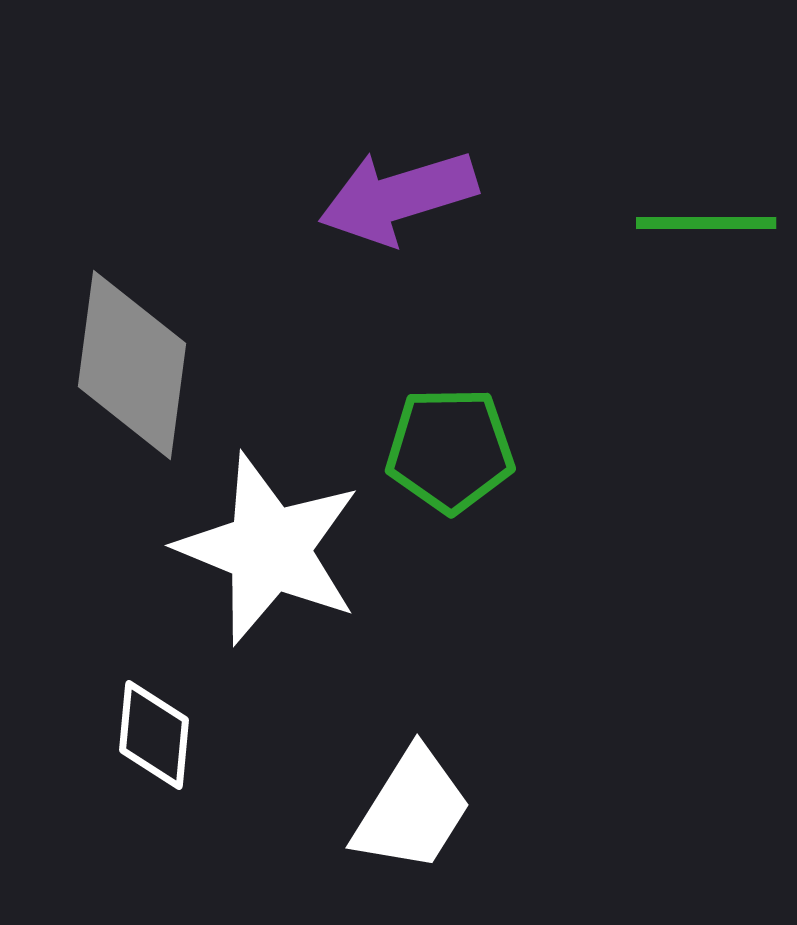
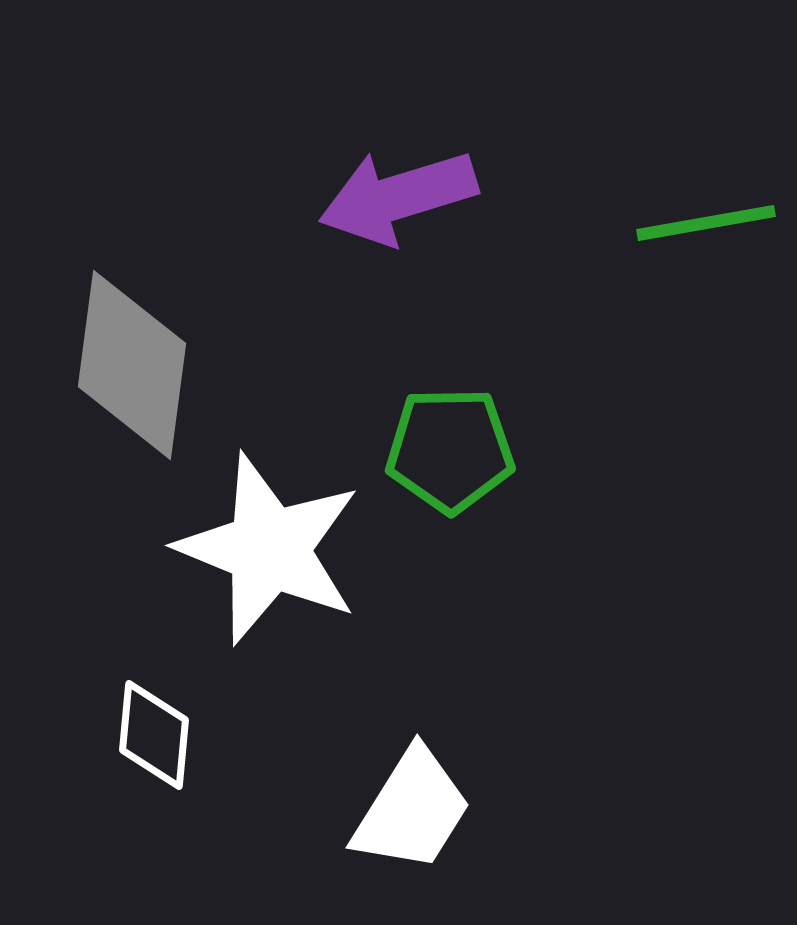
green line: rotated 10 degrees counterclockwise
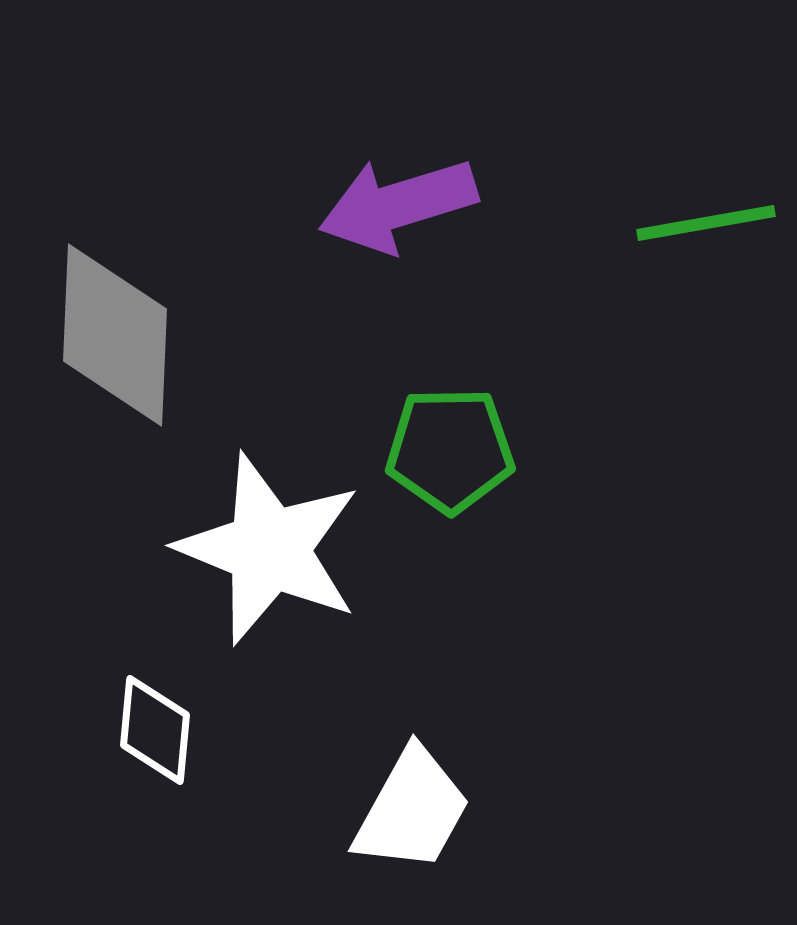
purple arrow: moved 8 px down
gray diamond: moved 17 px left, 30 px up; rotated 5 degrees counterclockwise
white diamond: moved 1 px right, 5 px up
white trapezoid: rotated 3 degrees counterclockwise
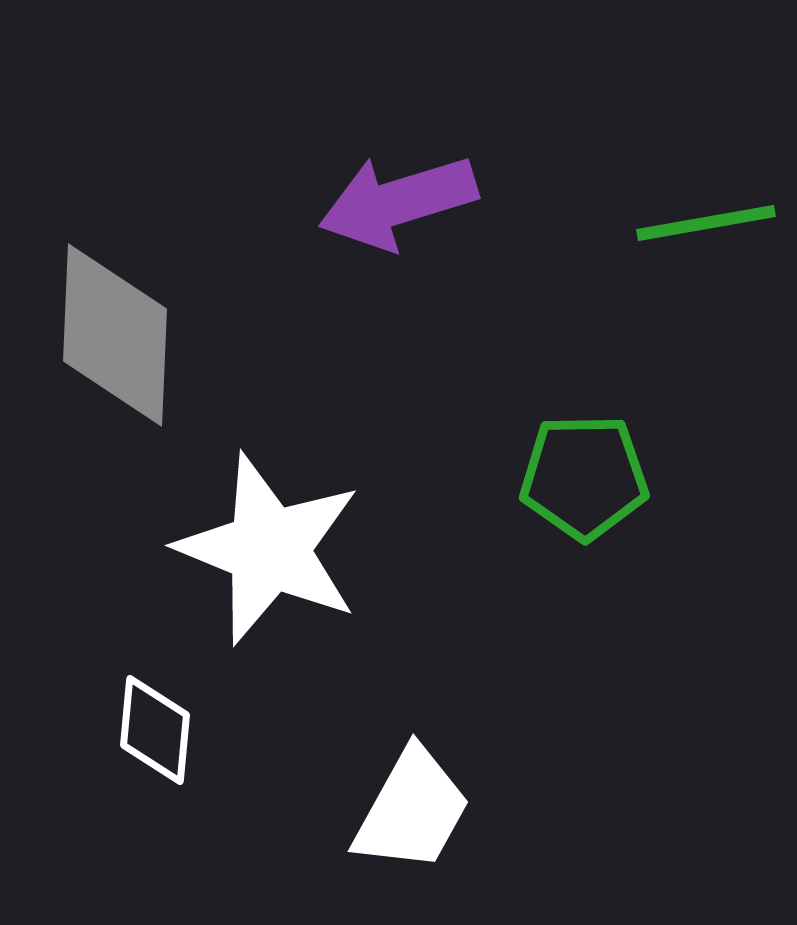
purple arrow: moved 3 px up
green pentagon: moved 134 px right, 27 px down
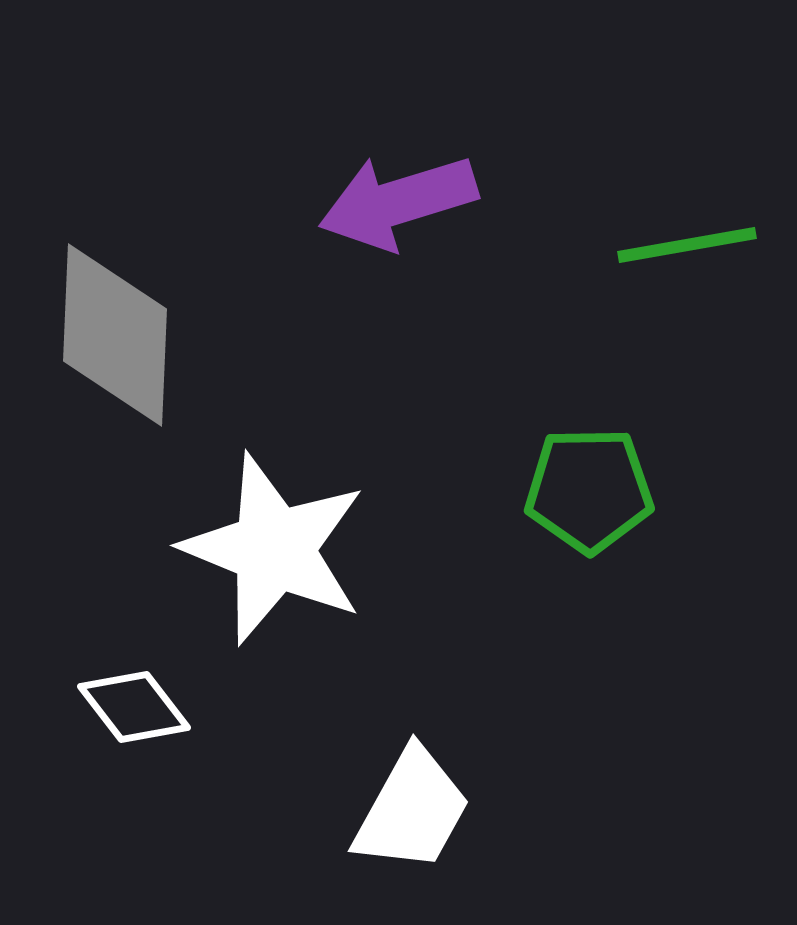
green line: moved 19 px left, 22 px down
green pentagon: moved 5 px right, 13 px down
white star: moved 5 px right
white diamond: moved 21 px left, 23 px up; rotated 43 degrees counterclockwise
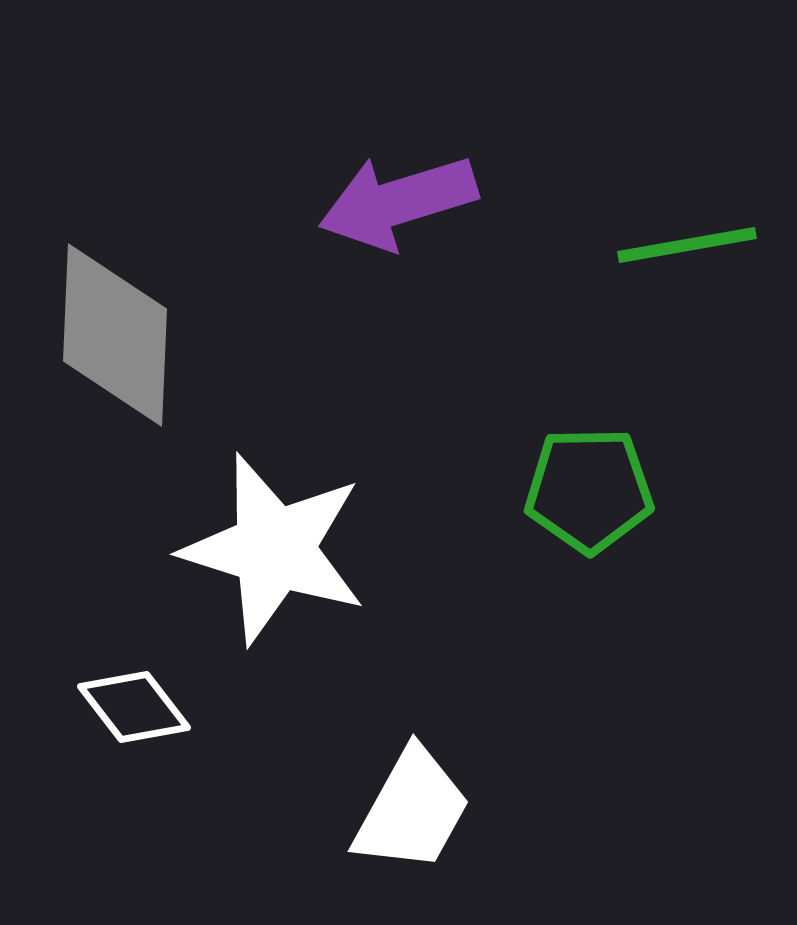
white star: rotated 5 degrees counterclockwise
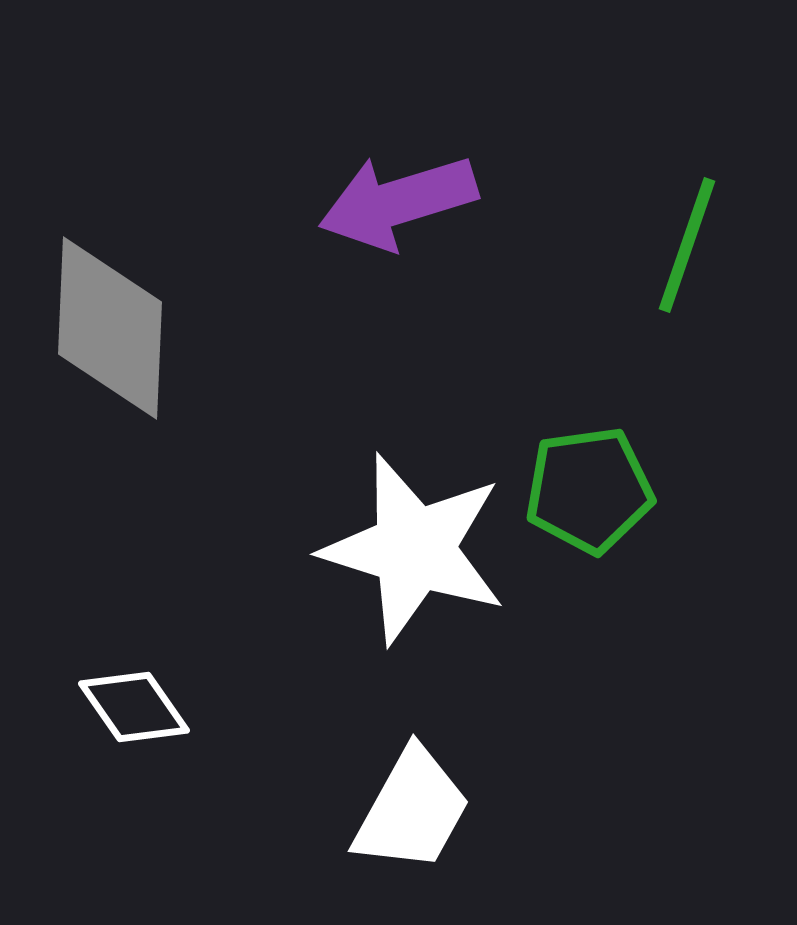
green line: rotated 61 degrees counterclockwise
gray diamond: moved 5 px left, 7 px up
green pentagon: rotated 7 degrees counterclockwise
white star: moved 140 px right
white diamond: rotated 3 degrees clockwise
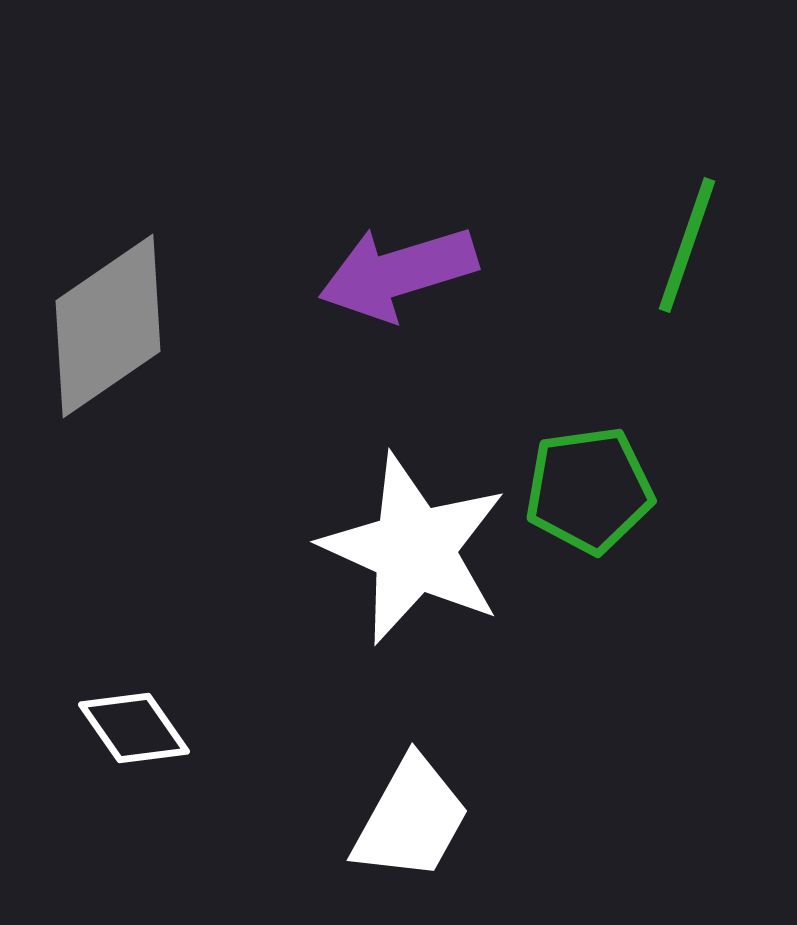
purple arrow: moved 71 px down
gray diamond: moved 2 px left, 2 px up; rotated 53 degrees clockwise
white star: rotated 7 degrees clockwise
white diamond: moved 21 px down
white trapezoid: moved 1 px left, 9 px down
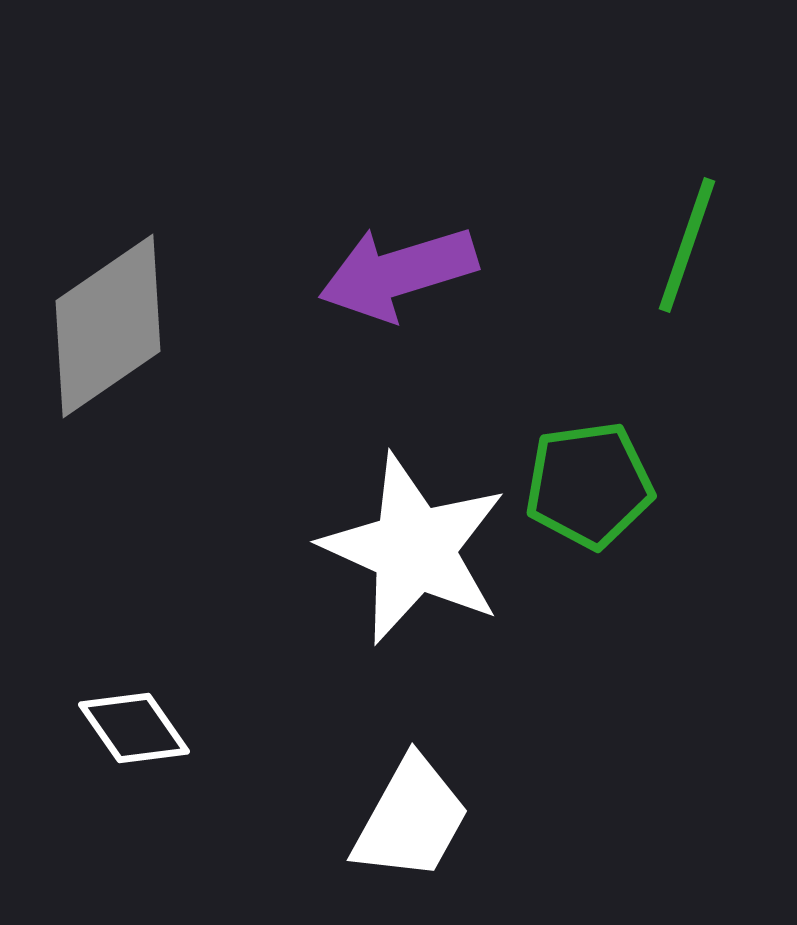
green pentagon: moved 5 px up
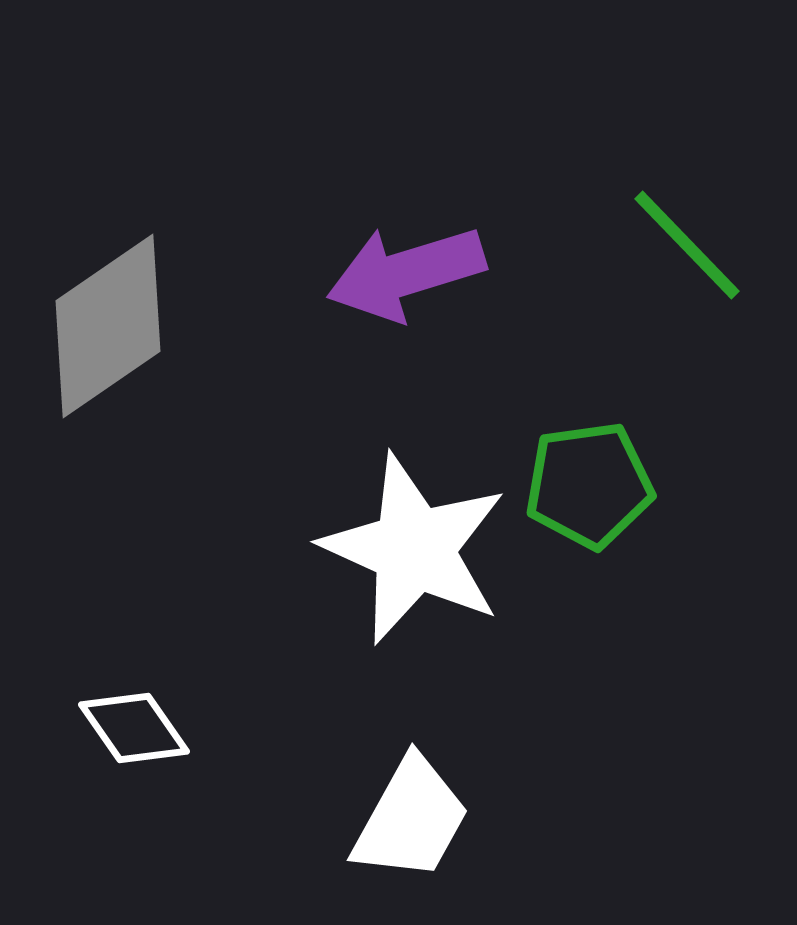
green line: rotated 63 degrees counterclockwise
purple arrow: moved 8 px right
